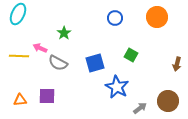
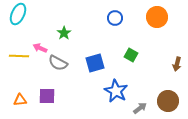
blue star: moved 1 px left, 4 px down
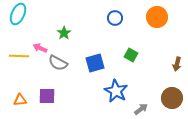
brown circle: moved 4 px right, 3 px up
gray arrow: moved 1 px right, 1 px down
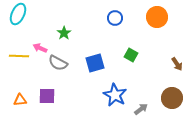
brown arrow: rotated 48 degrees counterclockwise
blue star: moved 1 px left, 4 px down
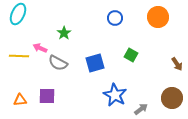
orange circle: moved 1 px right
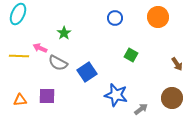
blue square: moved 8 px left, 9 px down; rotated 18 degrees counterclockwise
blue star: moved 1 px right; rotated 15 degrees counterclockwise
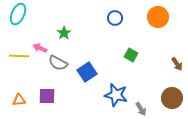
orange triangle: moved 1 px left
gray arrow: rotated 96 degrees clockwise
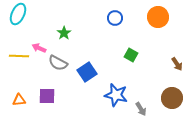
pink arrow: moved 1 px left
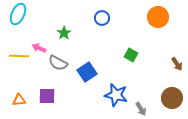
blue circle: moved 13 px left
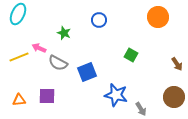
blue circle: moved 3 px left, 2 px down
green star: rotated 16 degrees counterclockwise
yellow line: moved 1 px down; rotated 24 degrees counterclockwise
blue square: rotated 12 degrees clockwise
brown circle: moved 2 px right, 1 px up
